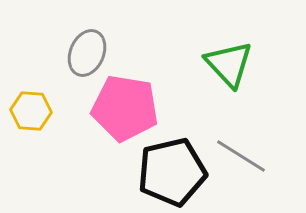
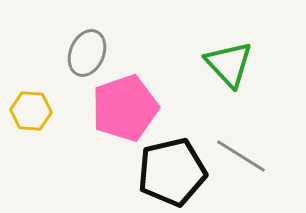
pink pentagon: rotated 28 degrees counterclockwise
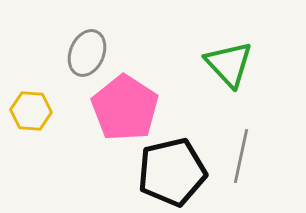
pink pentagon: rotated 20 degrees counterclockwise
gray line: rotated 70 degrees clockwise
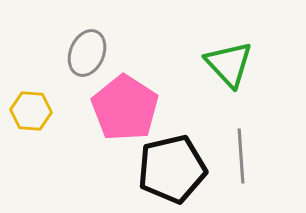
gray line: rotated 16 degrees counterclockwise
black pentagon: moved 3 px up
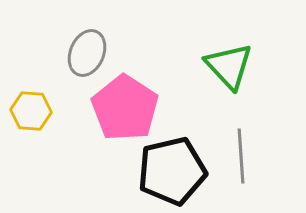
green triangle: moved 2 px down
black pentagon: moved 2 px down
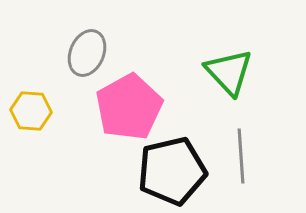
green triangle: moved 6 px down
pink pentagon: moved 4 px right, 1 px up; rotated 10 degrees clockwise
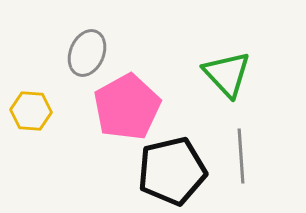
green triangle: moved 2 px left, 2 px down
pink pentagon: moved 2 px left
